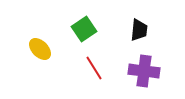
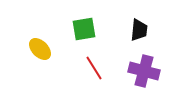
green square: rotated 25 degrees clockwise
purple cross: rotated 8 degrees clockwise
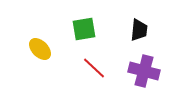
red line: rotated 15 degrees counterclockwise
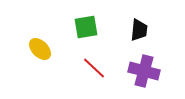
green square: moved 2 px right, 2 px up
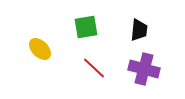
purple cross: moved 2 px up
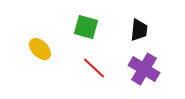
green square: rotated 25 degrees clockwise
purple cross: rotated 16 degrees clockwise
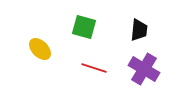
green square: moved 2 px left
red line: rotated 25 degrees counterclockwise
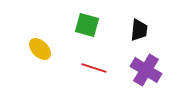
green square: moved 3 px right, 2 px up
purple cross: moved 2 px right, 1 px down
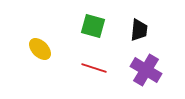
green square: moved 6 px right, 1 px down
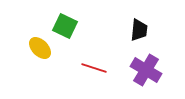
green square: moved 28 px left; rotated 10 degrees clockwise
yellow ellipse: moved 1 px up
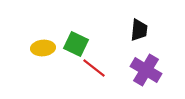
green square: moved 11 px right, 18 px down
yellow ellipse: moved 3 px right; rotated 50 degrees counterclockwise
red line: rotated 20 degrees clockwise
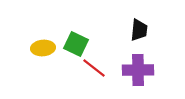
purple cross: moved 8 px left; rotated 32 degrees counterclockwise
